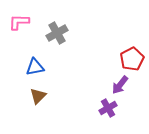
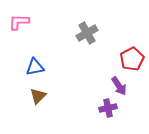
gray cross: moved 30 px right
purple arrow: moved 1 px left, 1 px down; rotated 72 degrees counterclockwise
purple cross: rotated 18 degrees clockwise
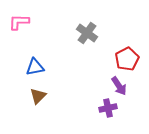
gray cross: rotated 25 degrees counterclockwise
red pentagon: moved 5 px left
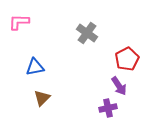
brown triangle: moved 4 px right, 2 px down
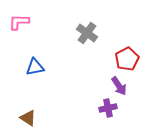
brown triangle: moved 14 px left, 20 px down; rotated 42 degrees counterclockwise
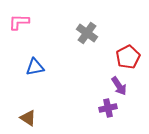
red pentagon: moved 1 px right, 2 px up
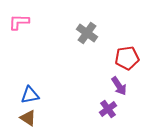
red pentagon: moved 1 px left, 1 px down; rotated 20 degrees clockwise
blue triangle: moved 5 px left, 28 px down
purple cross: moved 1 px down; rotated 24 degrees counterclockwise
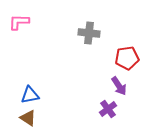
gray cross: moved 2 px right; rotated 30 degrees counterclockwise
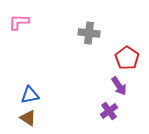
red pentagon: rotated 30 degrees counterclockwise
purple cross: moved 1 px right, 2 px down
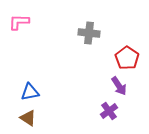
blue triangle: moved 3 px up
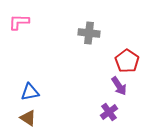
red pentagon: moved 3 px down
purple cross: moved 1 px down
